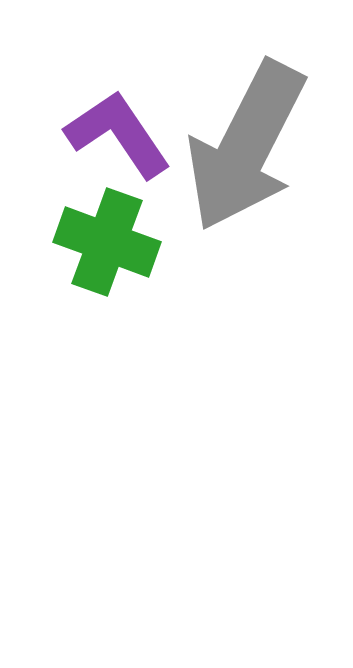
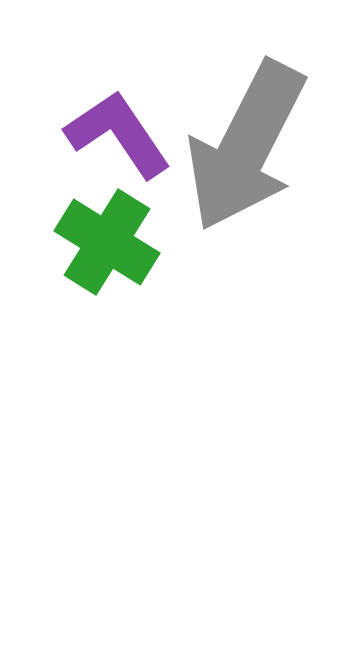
green cross: rotated 12 degrees clockwise
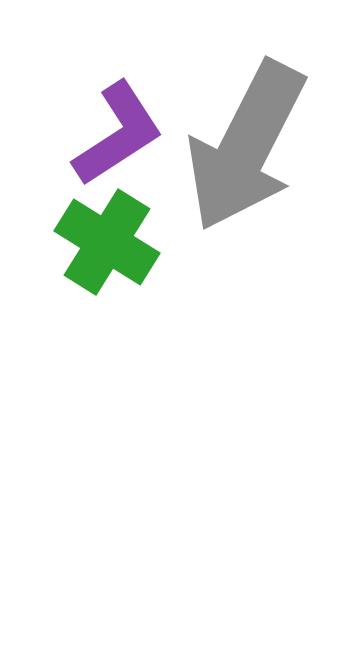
purple L-shape: rotated 91 degrees clockwise
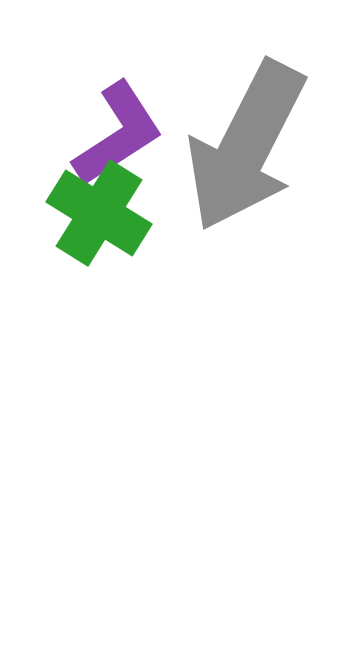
green cross: moved 8 px left, 29 px up
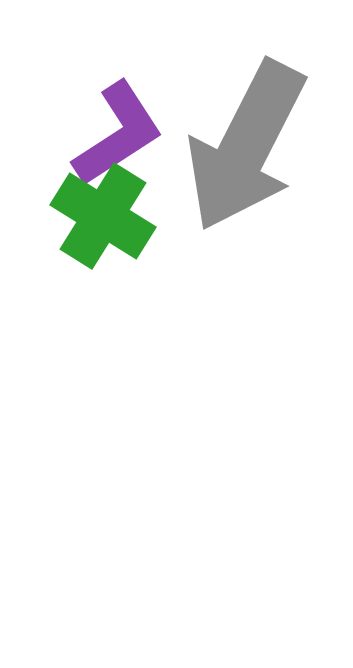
green cross: moved 4 px right, 3 px down
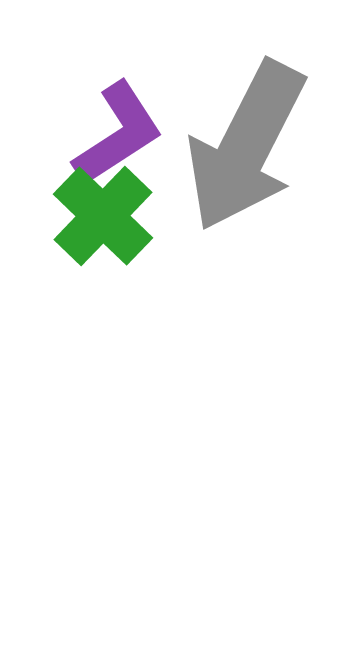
green cross: rotated 12 degrees clockwise
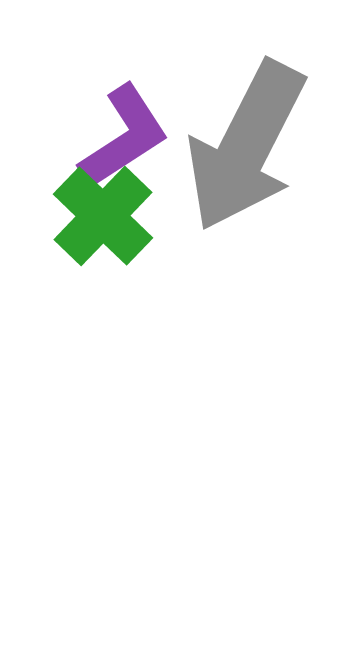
purple L-shape: moved 6 px right, 3 px down
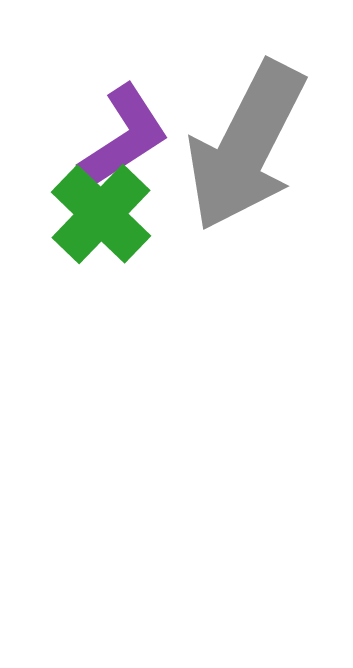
green cross: moved 2 px left, 2 px up
